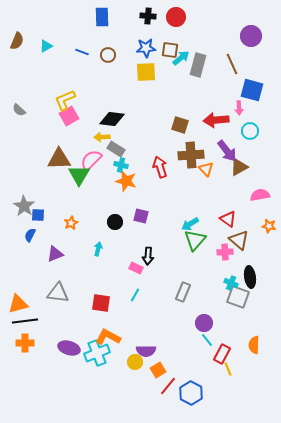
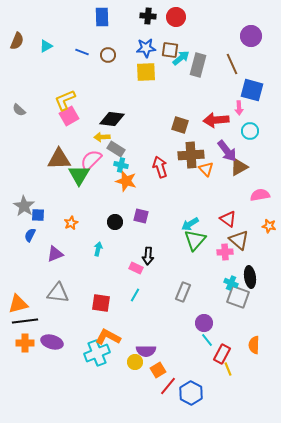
purple ellipse at (69, 348): moved 17 px left, 6 px up
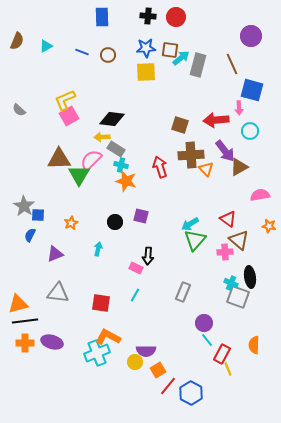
purple arrow at (227, 151): moved 2 px left
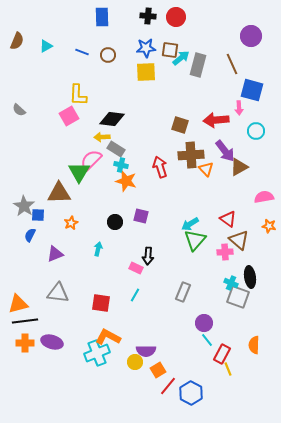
yellow L-shape at (65, 100): moved 13 px right, 5 px up; rotated 65 degrees counterclockwise
cyan circle at (250, 131): moved 6 px right
brown triangle at (59, 159): moved 34 px down
green triangle at (79, 175): moved 3 px up
pink semicircle at (260, 195): moved 4 px right, 2 px down
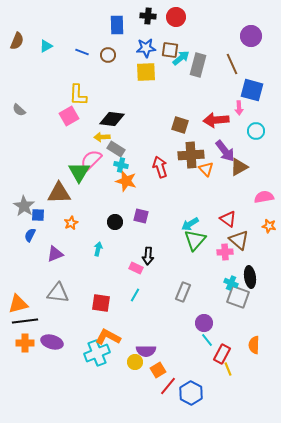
blue rectangle at (102, 17): moved 15 px right, 8 px down
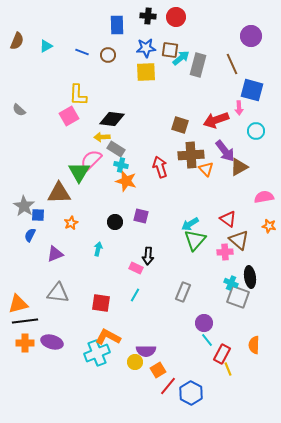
red arrow at (216, 120): rotated 15 degrees counterclockwise
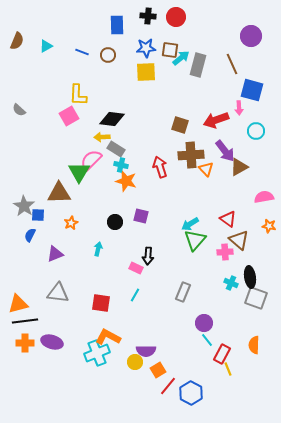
gray square at (238, 297): moved 18 px right, 1 px down
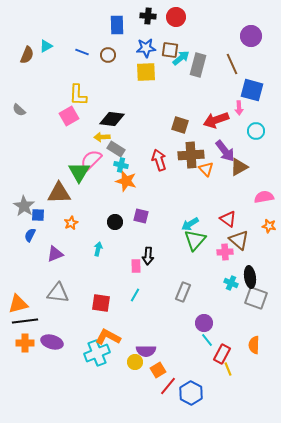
brown semicircle at (17, 41): moved 10 px right, 14 px down
red arrow at (160, 167): moved 1 px left, 7 px up
pink rectangle at (136, 268): moved 2 px up; rotated 64 degrees clockwise
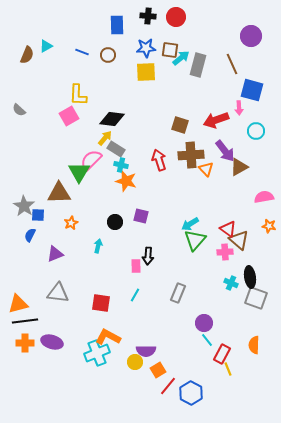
yellow arrow at (102, 137): moved 3 px right, 1 px down; rotated 133 degrees clockwise
red triangle at (228, 219): moved 10 px down
cyan arrow at (98, 249): moved 3 px up
gray rectangle at (183, 292): moved 5 px left, 1 px down
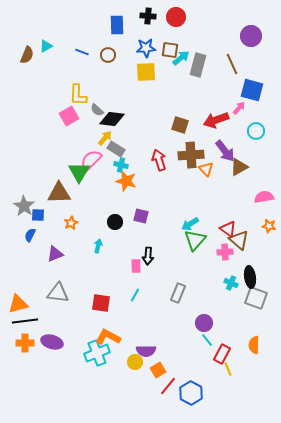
pink arrow at (239, 108): rotated 136 degrees counterclockwise
gray semicircle at (19, 110): moved 78 px right
